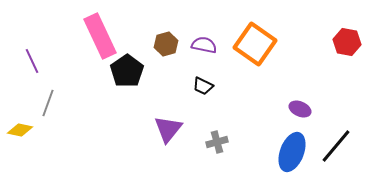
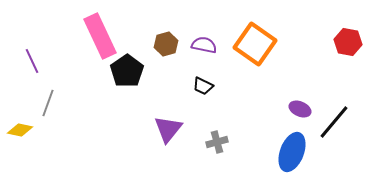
red hexagon: moved 1 px right
black line: moved 2 px left, 24 px up
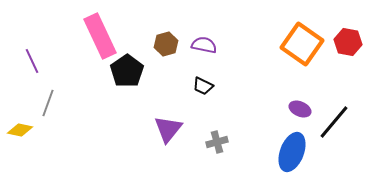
orange square: moved 47 px right
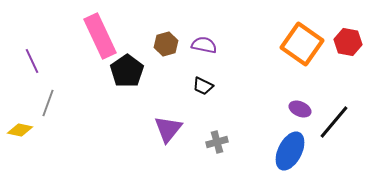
blue ellipse: moved 2 px left, 1 px up; rotated 6 degrees clockwise
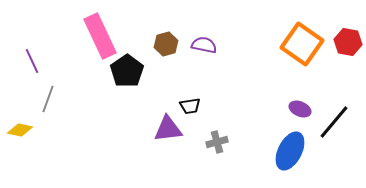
black trapezoid: moved 13 px left, 20 px down; rotated 35 degrees counterclockwise
gray line: moved 4 px up
purple triangle: rotated 44 degrees clockwise
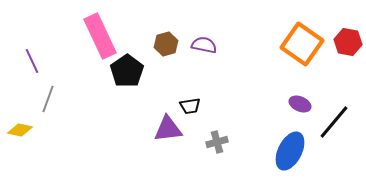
purple ellipse: moved 5 px up
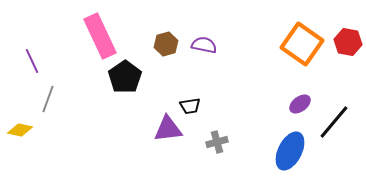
black pentagon: moved 2 px left, 6 px down
purple ellipse: rotated 60 degrees counterclockwise
